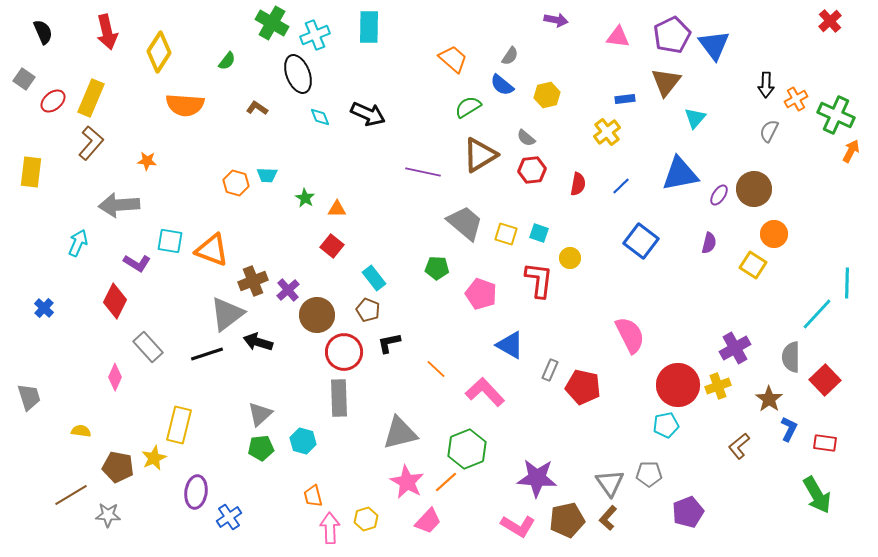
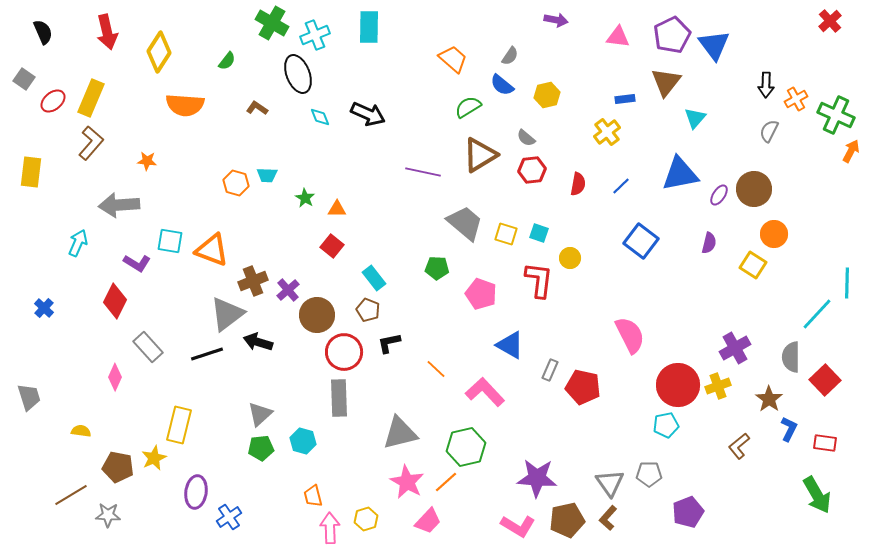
green hexagon at (467, 449): moved 1 px left, 2 px up; rotated 9 degrees clockwise
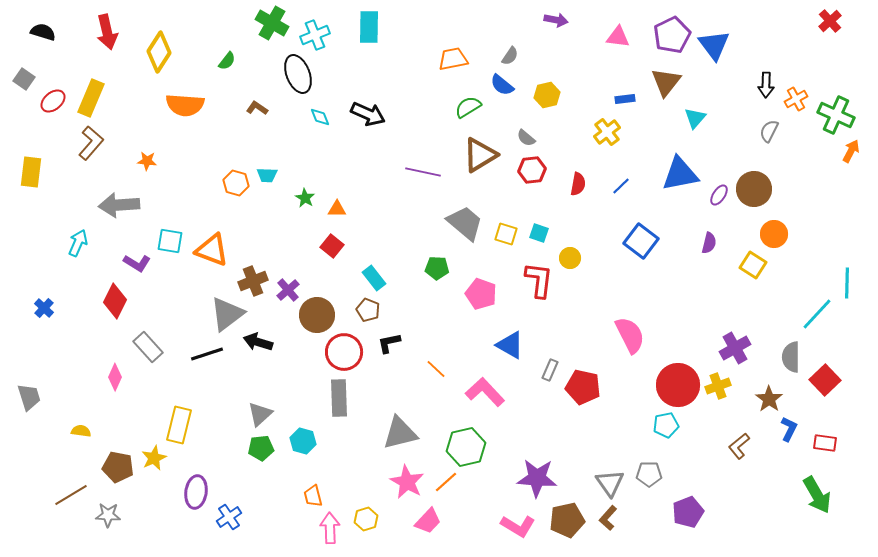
black semicircle at (43, 32): rotated 50 degrees counterclockwise
orange trapezoid at (453, 59): rotated 52 degrees counterclockwise
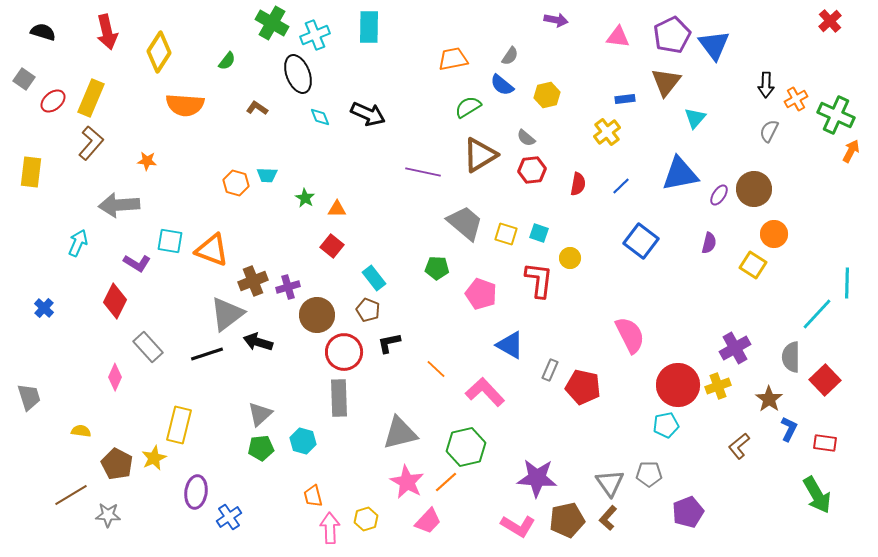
purple cross at (288, 290): moved 3 px up; rotated 25 degrees clockwise
brown pentagon at (118, 467): moved 1 px left, 3 px up; rotated 16 degrees clockwise
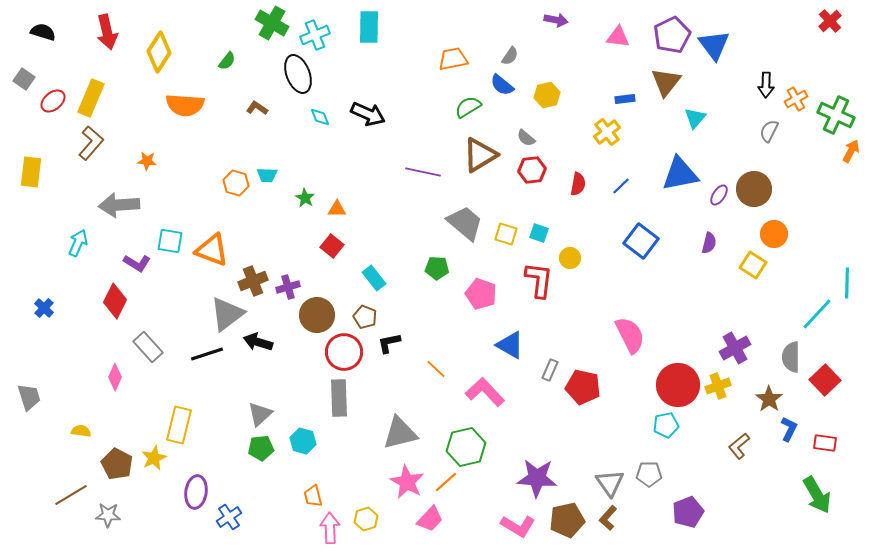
brown pentagon at (368, 310): moved 3 px left, 7 px down
pink trapezoid at (428, 521): moved 2 px right, 2 px up
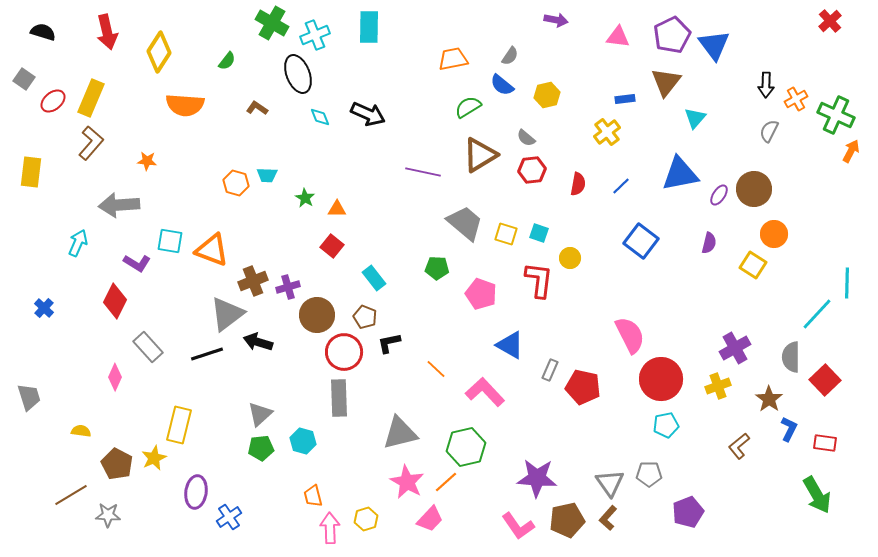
red circle at (678, 385): moved 17 px left, 6 px up
pink L-shape at (518, 526): rotated 24 degrees clockwise
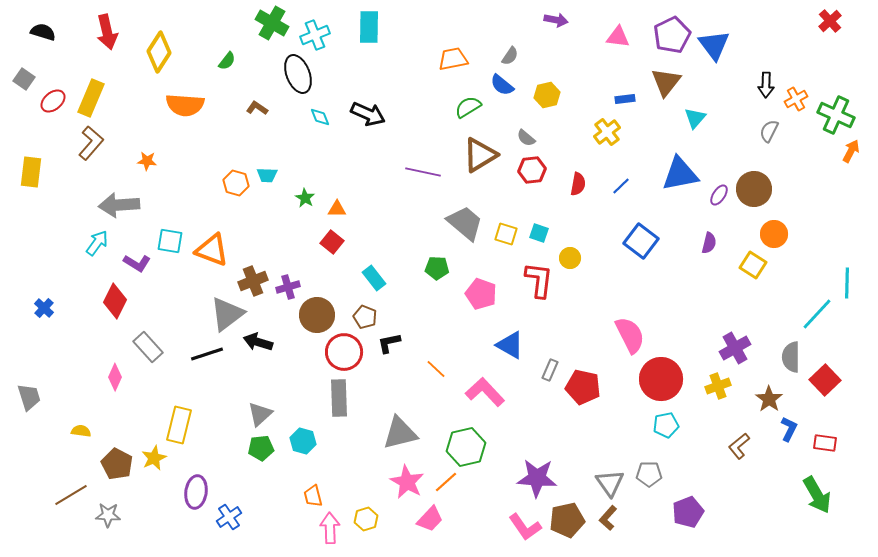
cyan arrow at (78, 243): moved 19 px right; rotated 12 degrees clockwise
red square at (332, 246): moved 4 px up
pink L-shape at (518, 526): moved 7 px right, 1 px down
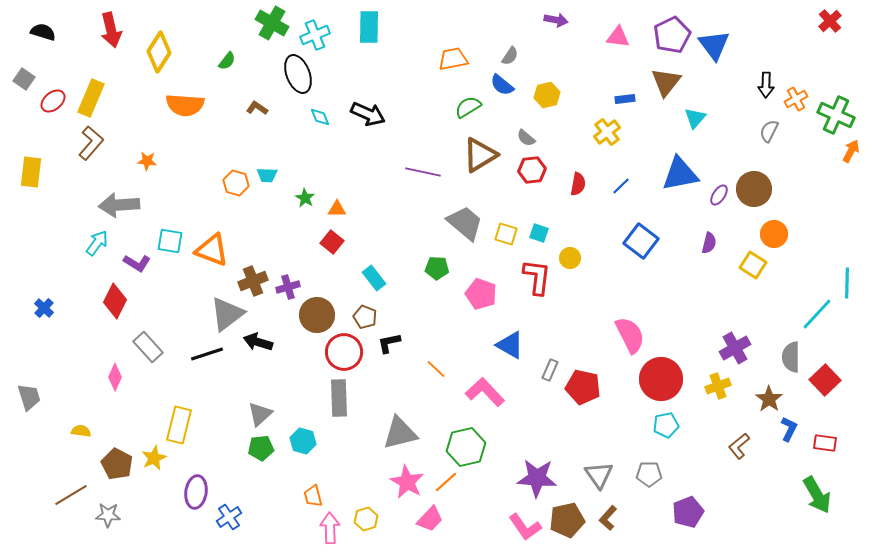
red arrow at (107, 32): moved 4 px right, 2 px up
red L-shape at (539, 280): moved 2 px left, 3 px up
gray triangle at (610, 483): moved 11 px left, 8 px up
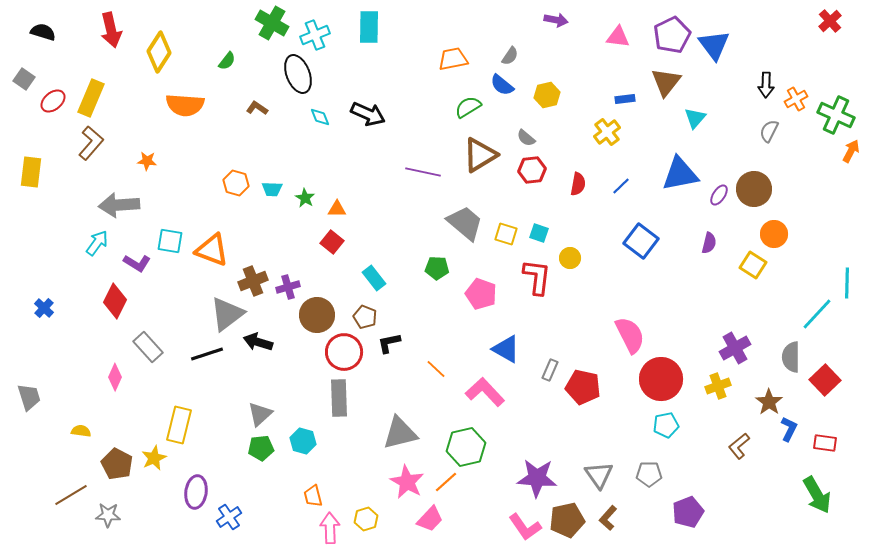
cyan trapezoid at (267, 175): moved 5 px right, 14 px down
blue triangle at (510, 345): moved 4 px left, 4 px down
brown star at (769, 399): moved 3 px down
